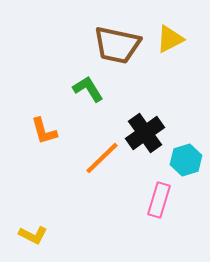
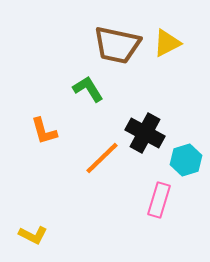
yellow triangle: moved 3 px left, 4 px down
black cross: rotated 27 degrees counterclockwise
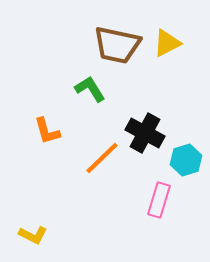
green L-shape: moved 2 px right
orange L-shape: moved 3 px right
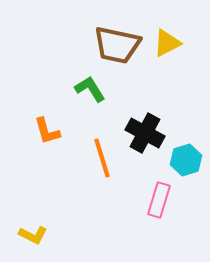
orange line: rotated 63 degrees counterclockwise
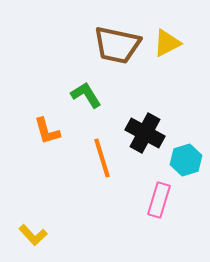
green L-shape: moved 4 px left, 6 px down
yellow L-shape: rotated 20 degrees clockwise
